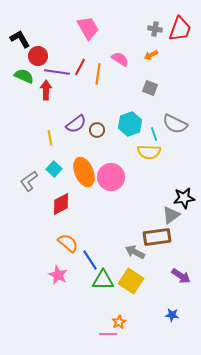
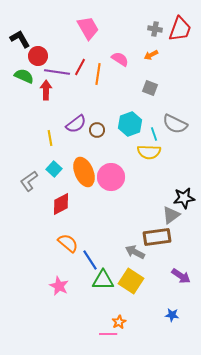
pink star: moved 1 px right, 11 px down
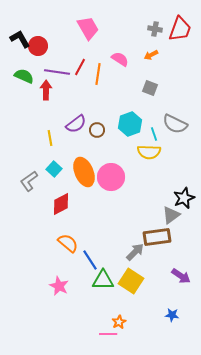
red circle: moved 10 px up
black star: rotated 15 degrees counterclockwise
gray arrow: rotated 108 degrees clockwise
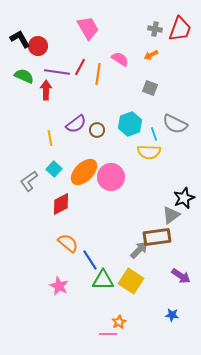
orange ellipse: rotated 68 degrees clockwise
gray arrow: moved 4 px right, 2 px up
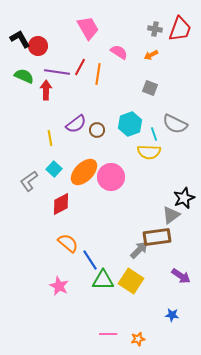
pink semicircle: moved 1 px left, 7 px up
orange star: moved 19 px right, 17 px down; rotated 16 degrees clockwise
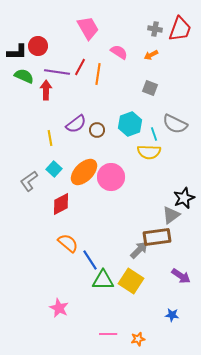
black L-shape: moved 3 px left, 13 px down; rotated 120 degrees clockwise
pink star: moved 22 px down
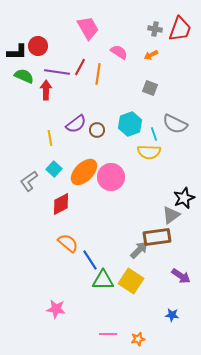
pink star: moved 3 px left, 1 px down; rotated 18 degrees counterclockwise
